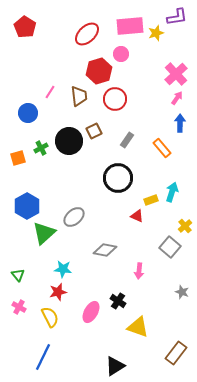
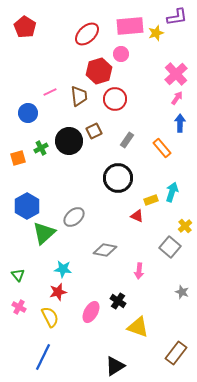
pink line at (50, 92): rotated 32 degrees clockwise
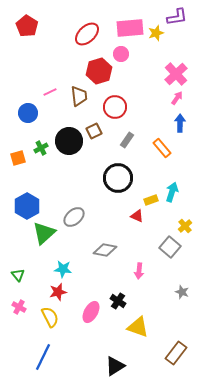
pink rectangle at (130, 26): moved 2 px down
red pentagon at (25, 27): moved 2 px right, 1 px up
red circle at (115, 99): moved 8 px down
